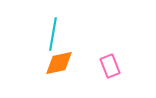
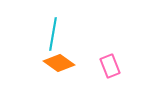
orange diamond: rotated 48 degrees clockwise
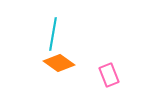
pink rectangle: moved 1 px left, 9 px down
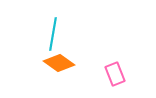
pink rectangle: moved 6 px right, 1 px up
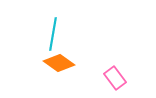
pink rectangle: moved 4 px down; rotated 15 degrees counterclockwise
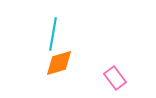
orange diamond: rotated 52 degrees counterclockwise
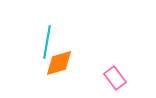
cyan line: moved 6 px left, 8 px down
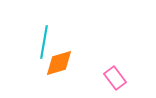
cyan line: moved 3 px left
